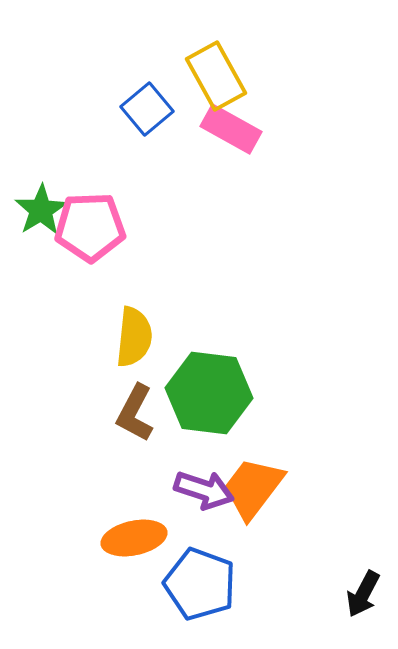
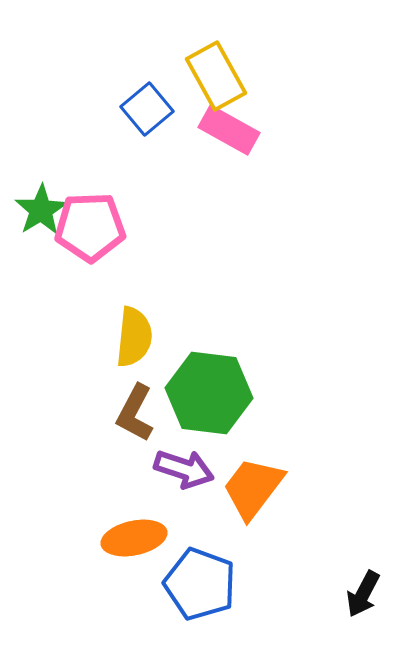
pink rectangle: moved 2 px left, 1 px down
purple arrow: moved 20 px left, 21 px up
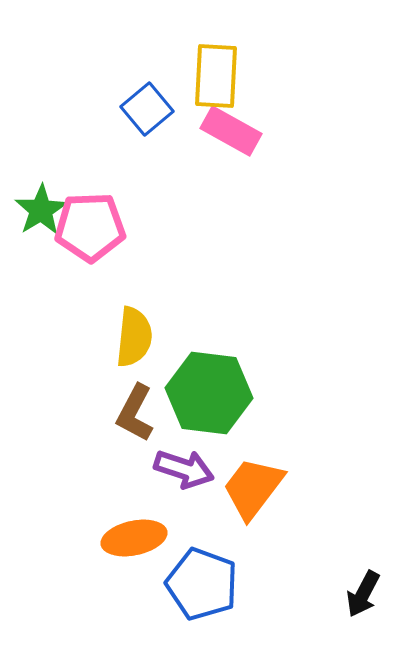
yellow rectangle: rotated 32 degrees clockwise
pink rectangle: moved 2 px right, 1 px down
blue pentagon: moved 2 px right
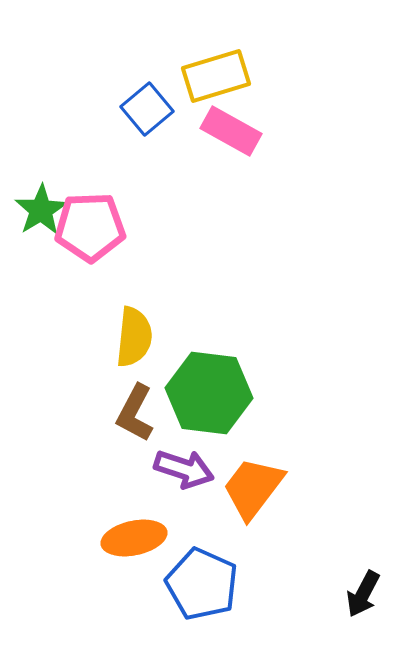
yellow rectangle: rotated 70 degrees clockwise
blue pentagon: rotated 4 degrees clockwise
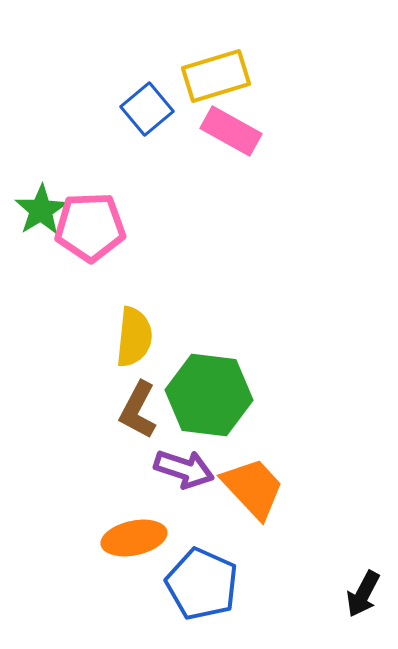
green hexagon: moved 2 px down
brown L-shape: moved 3 px right, 3 px up
orange trapezoid: rotated 100 degrees clockwise
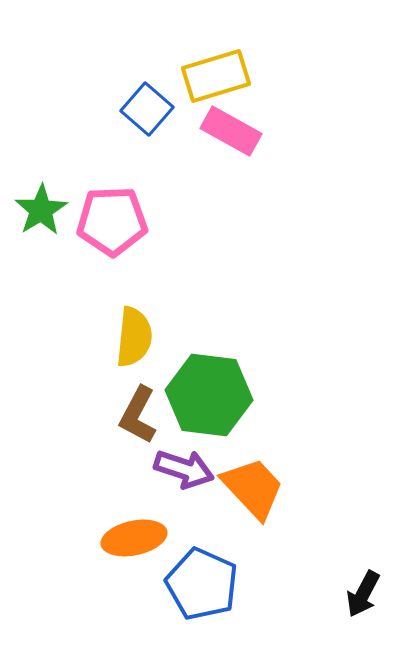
blue square: rotated 9 degrees counterclockwise
pink pentagon: moved 22 px right, 6 px up
brown L-shape: moved 5 px down
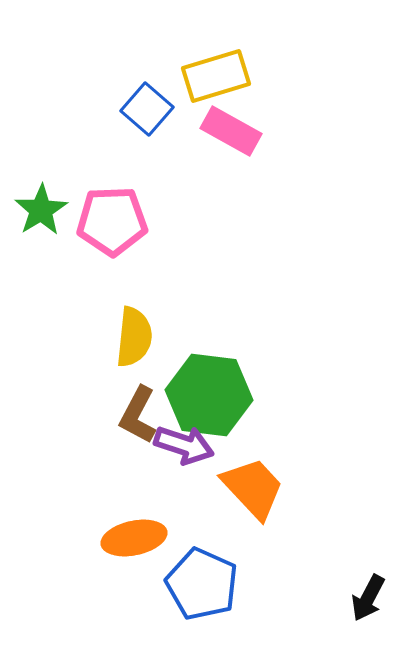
purple arrow: moved 24 px up
black arrow: moved 5 px right, 4 px down
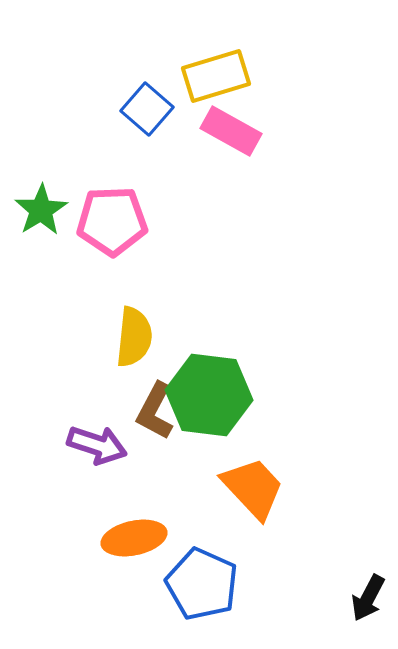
brown L-shape: moved 17 px right, 4 px up
purple arrow: moved 87 px left
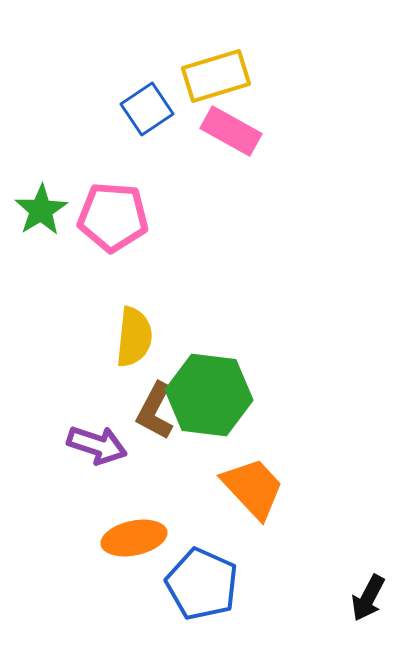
blue square: rotated 15 degrees clockwise
pink pentagon: moved 1 px right, 4 px up; rotated 6 degrees clockwise
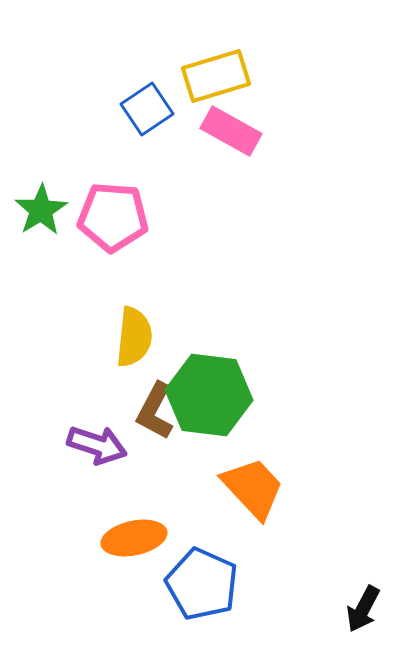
black arrow: moved 5 px left, 11 px down
